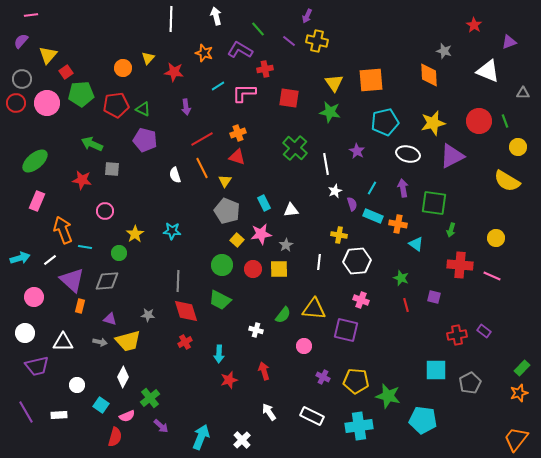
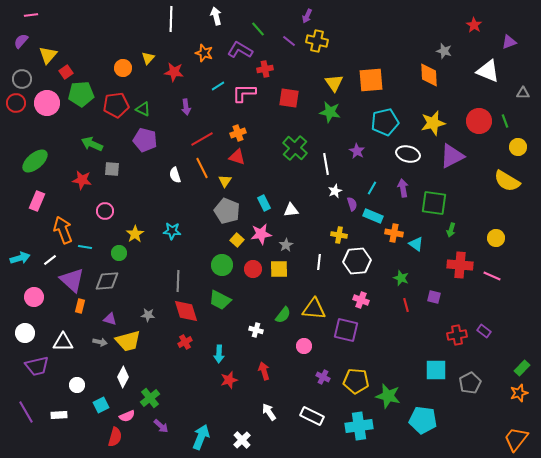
orange cross at (398, 224): moved 4 px left, 9 px down
cyan square at (101, 405): rotated 28 degrees clockwise
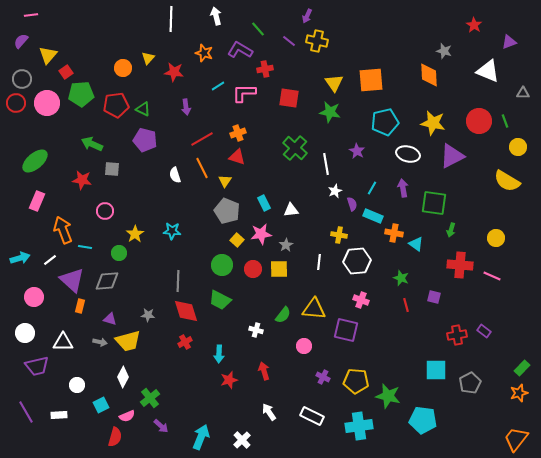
yellow star at (433, 123): rotated 25 degrees clockwise
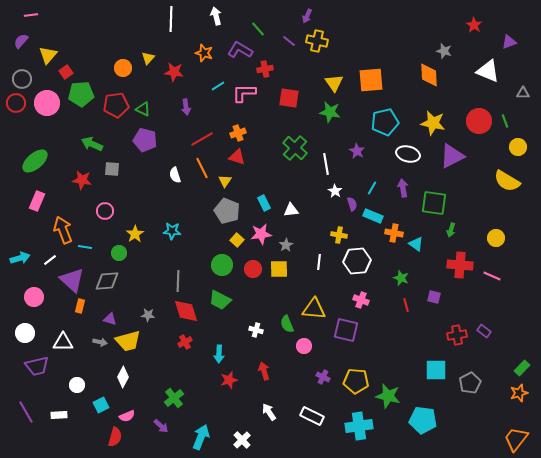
white star at (335, 191): rotated 16 degrees counterclockwise
green semicircle at (283, 315): moved 4 px right, 9 px down; rotated 120 degrees clockwise
green cross at (150, 398): moved 24 px right
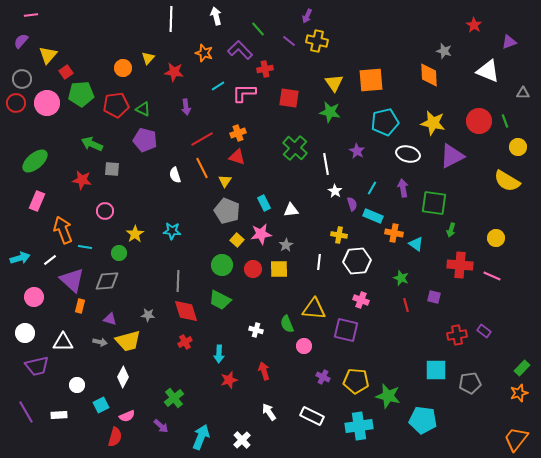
purple L-shape at (240, 50): rotated 15 degrees clockwise
gray pentagon at (470, 383): rotated 20 degrees clockwise
